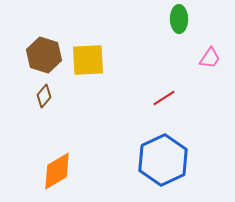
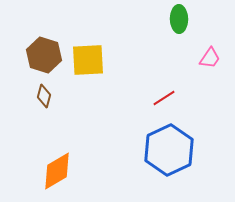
brown diamond: rotated 25 degrees counterclockwise
blue hexagon: moved 6 px right, 10 px up
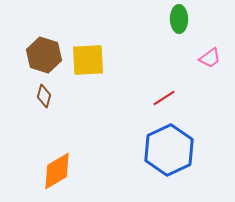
pink trapezoid: rotated 20 degrees clockwise
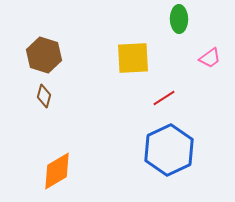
yellow square: moved 45 px right, 2 px up
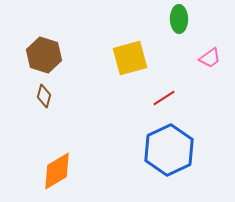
yellow square: moved 3 px left; rotated 12 degrees counterclockwise
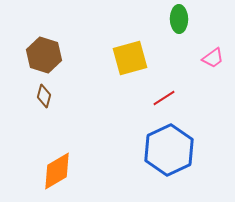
pink trapezoid: moved 3 px right
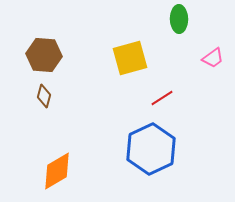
brown hexagon: rotated 12 degrees counterclockwise
red line: moved 2 px left
blue hexagon: moved 18 px left, 1 px up
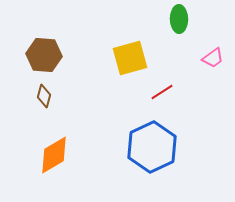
red line: moved 6 px up
blue hexagon: moved 1 px right, 2 px up
orange diamond: moved 3 px left, 16 px up
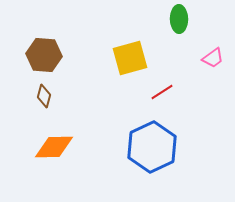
orange diamond: moved 8 px up; rotated 30 degrees clockwise
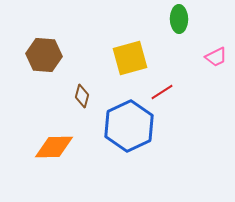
pink trapezoid: moved 3 px right, 1 px up; rotated 10 degrees clockwise
brown diamond: moved 38 px right
blue hexagon: moved 23 px left, 21 px up
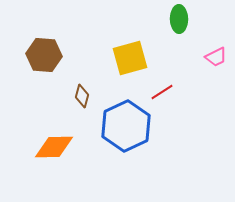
blue hexagon: moved 3 px left
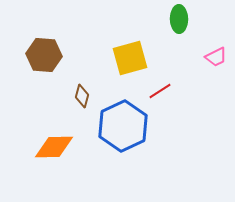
red line: moved 2 px left, 1 px up
blue hexagon: moved 3 px left
